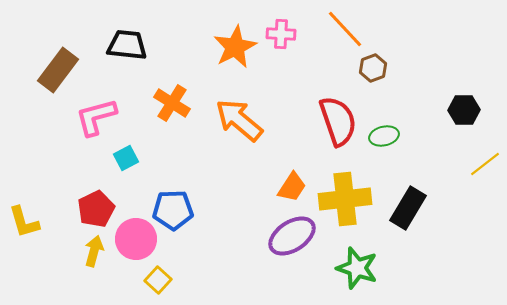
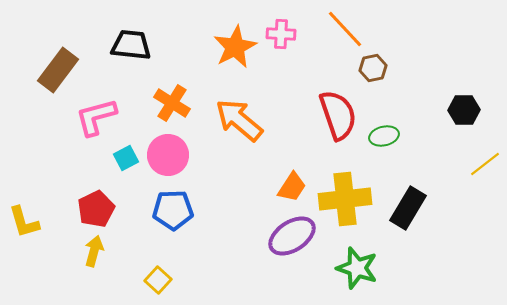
black trapezoid: moved 4 px right
brown hexagon: rotated 8 degrees clockwise
red semicircle: moved 6 px up
pink circle: moved 32 px right, 84 px up
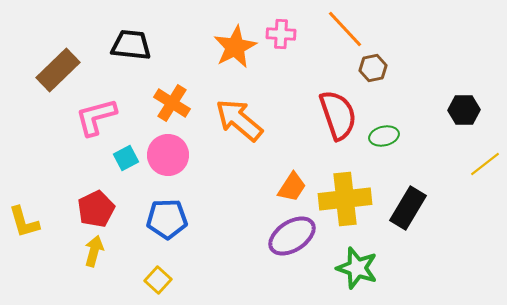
brown rectangle: rotated 9 degrees clockwise
blue pentagon: moved 6 px left, 9 px down
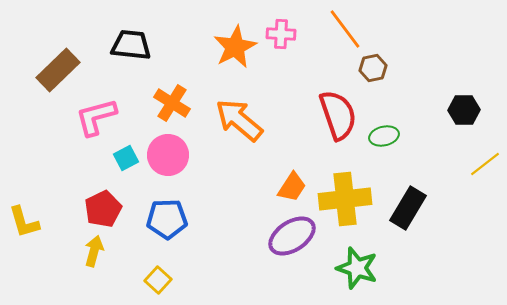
orange line: rotated 6 degrees clockwise
red pentagon: moved 7 px right
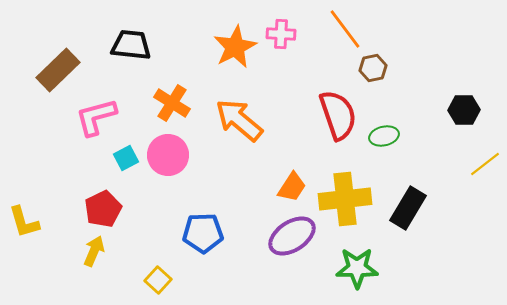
blue pentagon: moved 36 px right, 14 px down
yellow arrow: rotated 8 degrees clockwise
green star: rotated 18 degrees counterclockwise
